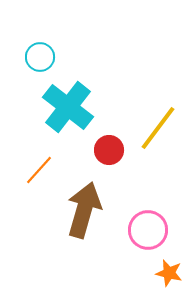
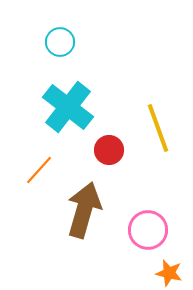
cyan circle: moved 20 px right, 15 px up
yellow line: rotated 57 degrees counterclockwise
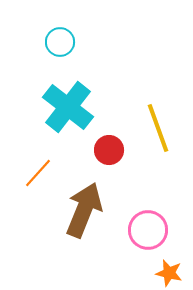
orange line: moved 1 px left, 3 px down
brown arrow: rotated 6 degrees clockwise
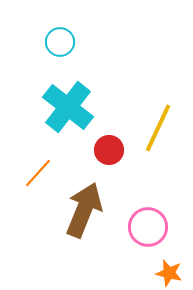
yellow line: rotated 45 degrees clockwise
pink circle: moved 3 px up
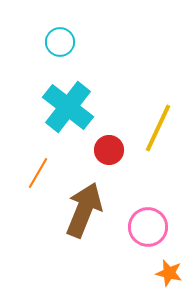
orange line: rotated 12 degrees counterclockwise
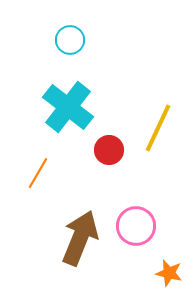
cyan circle: moved 10 px right, 2 px up
brown arrow: moved 4 px left, 28 px down
pink circle: moved 12 px left, 1 px up
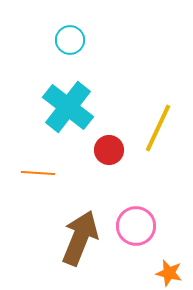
orange line: rotated 64 degrees clockwise
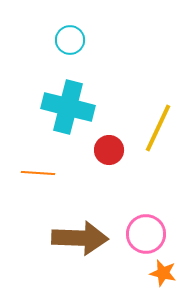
cyan cross: rotated 24 degrees counterclockwise
pink circle: moved 10 px right, 8 px down
brown arrow: rotated 70 degrees clockwise
orange star: moved 6 px left
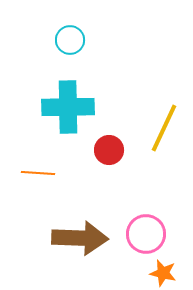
cyan cross: rotated 15 degrees counterclockwise
yellow line: moved 6 px right
